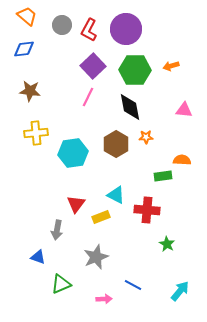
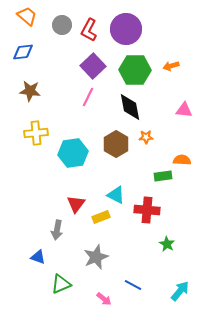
blue diamond: moved 1 px left, 3 px down
pink arrow: rotated 42 degrees clockwise
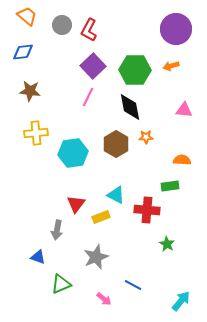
purple circle: moved 50 px right
green rectangle: moved 7 px right, 10 px down
cyan arrow: moved 1 px right, 10 px down
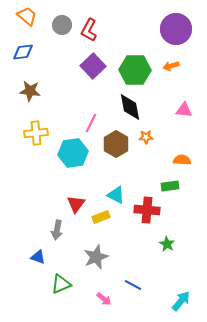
pink line: moved 3 px right, 26 px down
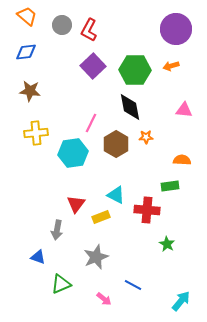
blue diamond: moved 3 px right
